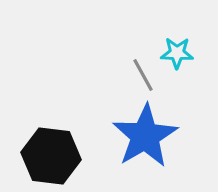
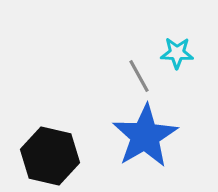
gray line: moved 4 px left, 1 px down
black hexagon: moved 1 px left; rotated 6 degrees clockwise
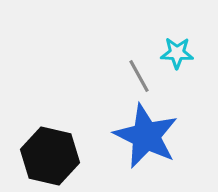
blue star: moved 1 px right; rotated 16 degrees counterclockwise
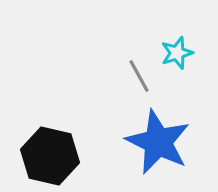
cyan star: rotated 20 degrees counterclockwise
blue star: moved 12 px right, 6 px down
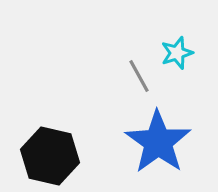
blue star: rotated 10 degrees clockwise
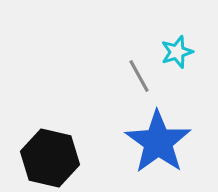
cyan star: moved 1 px up
black hexagon: moved 2 px down
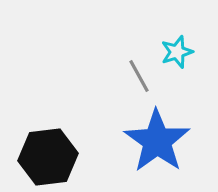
blue star: moved 1 px left, 1 px up
black hexagon: moved 2 px left, 1 px up; rotated 20 degrees counterclockwise
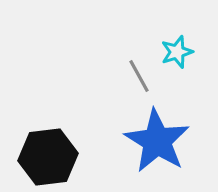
blue star: rotated 4 degrees counterclockwise
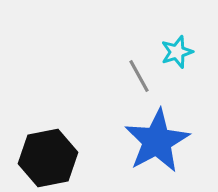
blue star: rotated 12 degrees clockwise
black hexagon: moved 1 px down; rotated 4 degrees counterclockwise
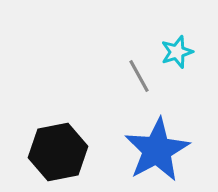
blue star: moved 9 px down
black hexagon: moved 10 px right, 6 px up
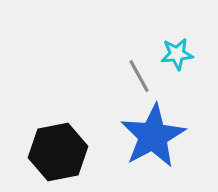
cyan star: moved 2 px down; rotated 12 degrees clockwise
blue star: moved 4 px left, 14 px up
